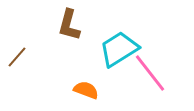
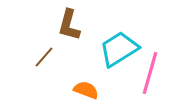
brown line: moved 27 px right
pink line: rotated 54 degrees clockwise
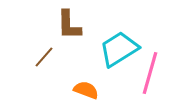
brown L-shape: rotated 16 degrees counterclockwise
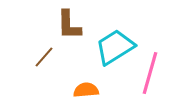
cyan trapezoid: moved 4 px left, 2 px up
orange semicircle: rotated 25 degrees counterclockwise
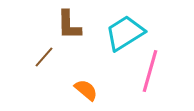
cyan trapezoid: moved 10 px right, 14 px up
pink line: moved 2 px up
orange semicircle: rotated 45 degrees clockwise
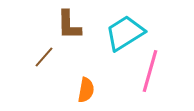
orange semicircle: rotated 60 degrees clockwise
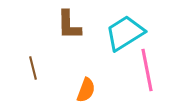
brown line: moved 11 px left, 11 px down; rotated 55 degrees counterclockwise
pink line: moved 3 px left, 1 px up; rotated 27 degrees counterclockwise
orange semicircle: rotated 10 degrees clockwise
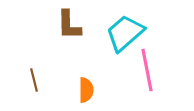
cyan trapezoid: rotated 9 degrees counterclockwise
brown line: moved 1 px right, 12 px down
orange semicircle: rotated 20 degrees counterclockwise
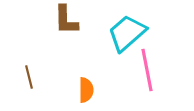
brown L-shape: moved 3 px left, 5 px up
cyan trapezoid: moved 2 px right
brown line: moved 5 px left, 3 px up
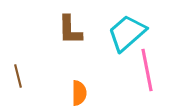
brown L-shape: moved 4 px right, 10 px down
brown line: moved 11 px left, 1 px up
orange semicircle: moved 7 px left, 3 px down
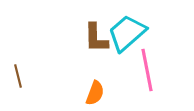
brown L-shape: moved 26 px right, 8 px down
orange semicircle: moved 16 px right; rotated 20 degrees clockwise
